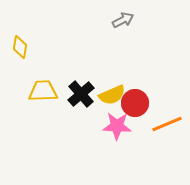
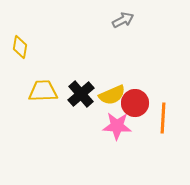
orange line: moved 4 px left, 6 px up; rotated 64 degrees counterclockwise
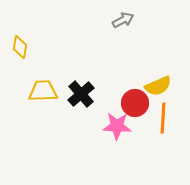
yellow semicircle: moved 46 px right, 9 px up
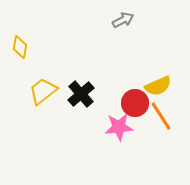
yellow trapezoid: rotated 36 degrees counterclockwise
orange line: moved 2 px left, 2 px up; rotated 36 degrees counterclockwise
pink star: moved 2 px right, 1 px down; rotated 8 degrees counterclockwise
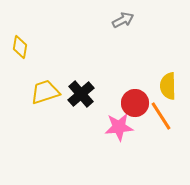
yellow semicircle: moved 10 px right; rotated 112 degrees clockwise
yellow trapezoid: moved 2 px right, 1 px down; rotated 20 degrees clockwise
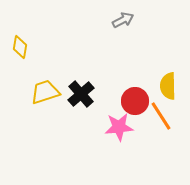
red circle: moved 2 px up
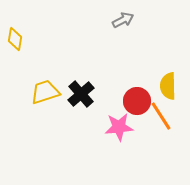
yellow diamond: moved 5 px left, 8 px up
red circle: moved 2 px right
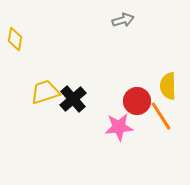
gray arrow: rotated 10 degrees clockwise
black cross: moved 8 px left, 5 px down
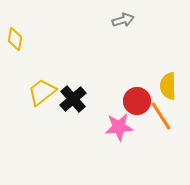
yellow trapezoid: moved 3 px left; rotated 20 degrees counterclockwise
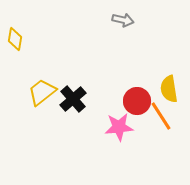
gray arrow: rotated 30 degrees clockwise
yellow semicircle: moved 1 px right, 3 px down; rotated 8 degrees counterclockwise
